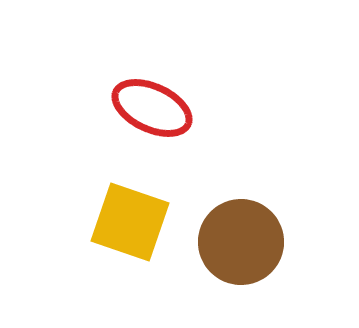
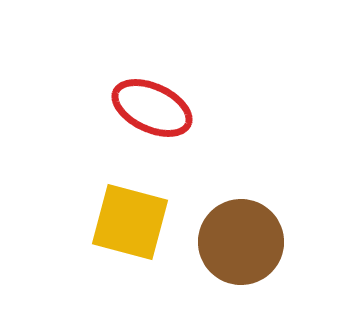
yellow square: rotated 4 degrees counterclockwise
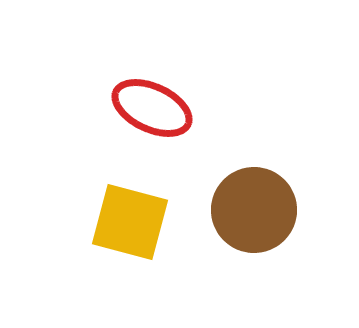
brown circle: moved 13 px right, 32 px up
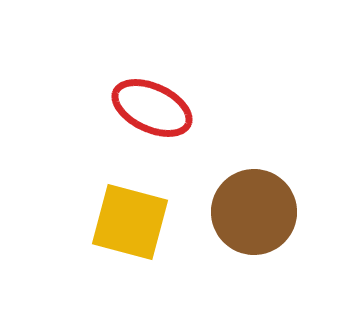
brown circle: moved 2 px down
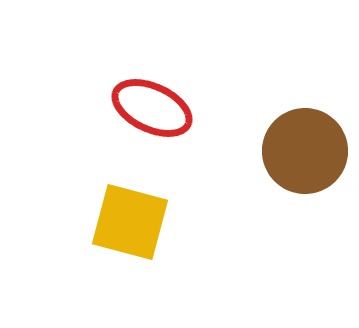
brown circle: moved 51 px right, 61 px up
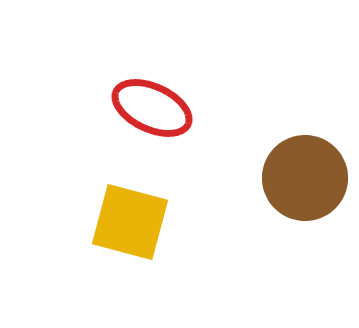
brown circle: moved 27 px down
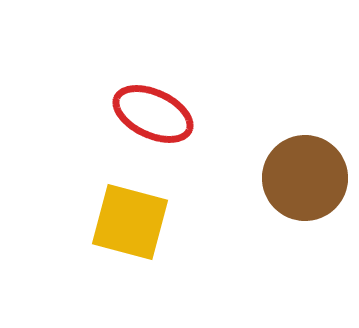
red ellipse: moved 1 px right, 6 px down
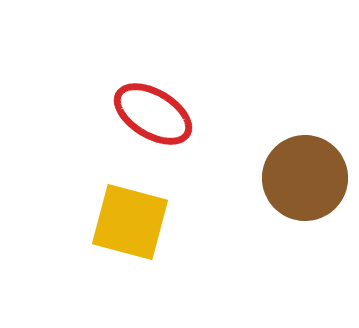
red ellipse: rotated 6 degrees clockwise
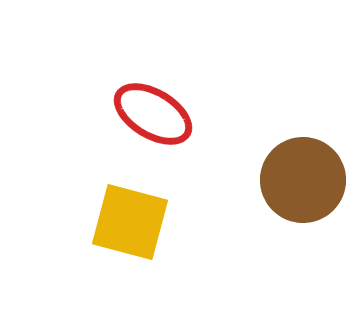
brown circle: moved 2 px left, 2 px down
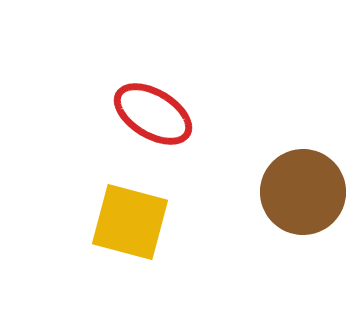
brown circle: moved 12 px down
